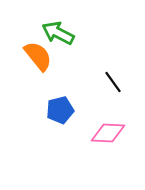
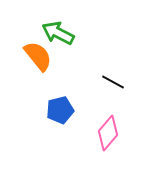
black line: rotated 25 degrees counterclockwise
pink diamond: rotated 52 degrees counterclockwise
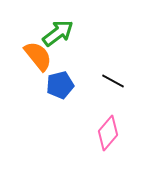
green arrow: rotated 116 degrees clockwise
black line: moved 1 px up
blue pentagon: moved 25 px up
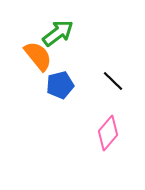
black line: rotated 15 degrees clockwise
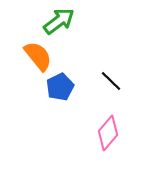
green arrow: moved 1 px right, 12 px up
black line: moved 2 px left
blue pentagon: moved 2 px down; rotated 12 degrees counterclockwise
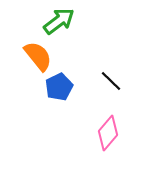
blue pentagon: moved 1 px left
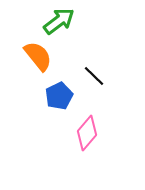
black line: moved 17 px left, 5 px up
blue pentagon: moved 9 px down
pink diamond: moved 21 px left
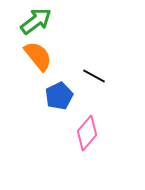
green arrow: moved 23 px left
black line: rotated 15 degrees counterclockwise
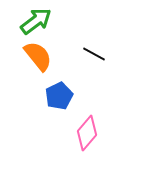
black line: moved 22 px up
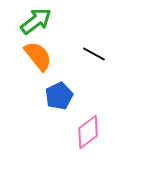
pink diamond: moved 1 px right, 1 px up; rotated 12 degrees clockwise
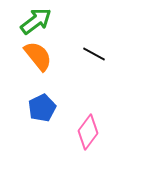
blue pentagon: moved 17 px left, 12 px down
pink diamond: rotated 16 degrees counterclockwise
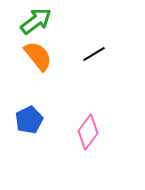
black line: rotated 60 degrees counterclockwise
blue pentagon: moved 13 px left, 12 px down
